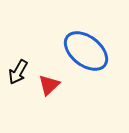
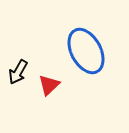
blue ellipse: rotated 24 degrees clockwise
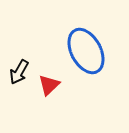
black arrow: moved 1 px right
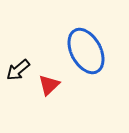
black arrow: moved 1 px left, 2 px up; rotated 20 degrees clockwise
